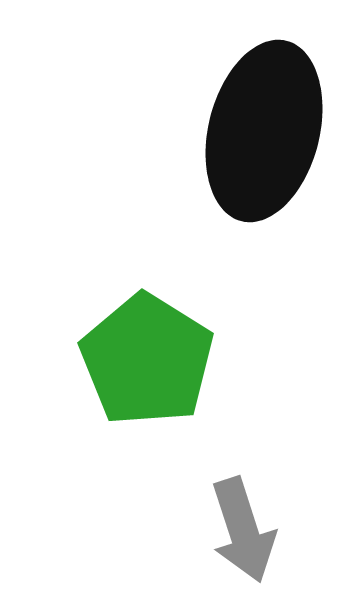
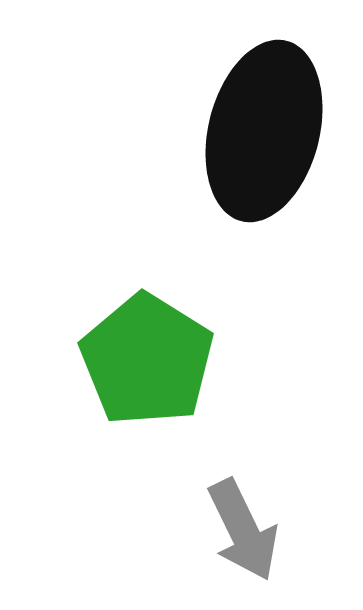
gray arrow: rotated 8 degrees counterclockwise
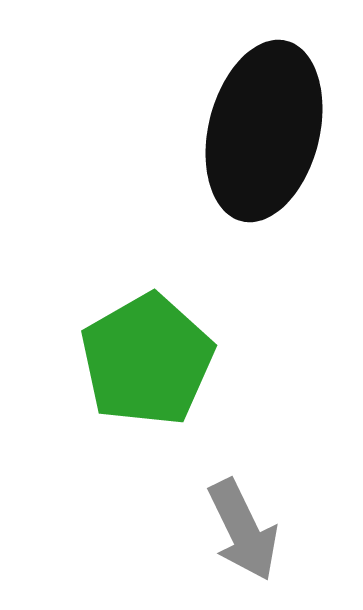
green pentagon: rotated 10 degrees clockwise
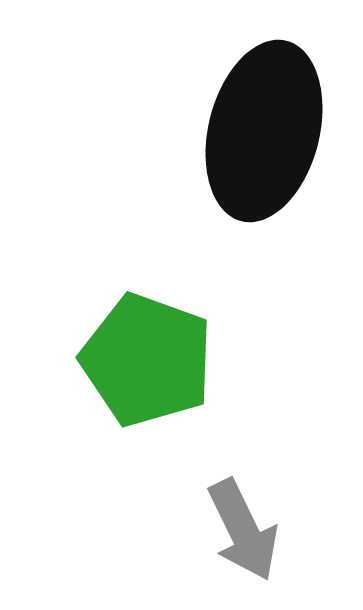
green pentagon: rotated 22 degrees counterclockwise
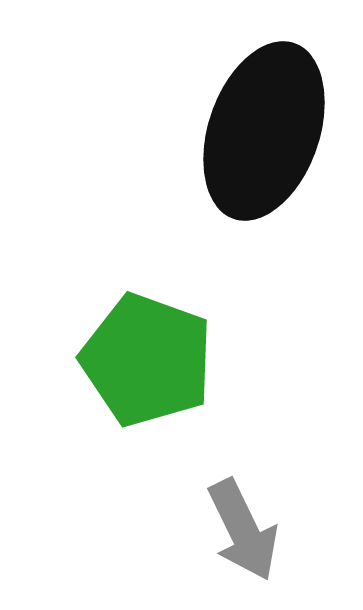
black ellipse: rotated 5 degrees clockwise
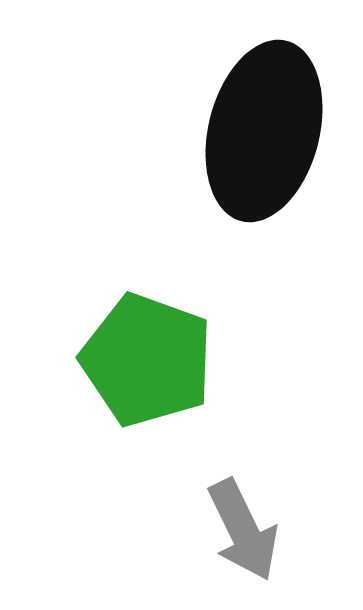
black ellipse: rotated 5 degrees counterclockwise
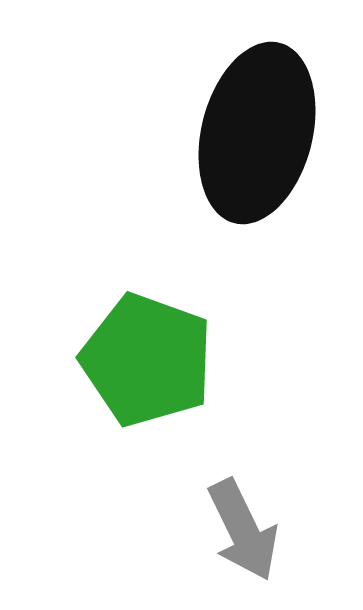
black ellipse: moved 7 px left, 2 px down
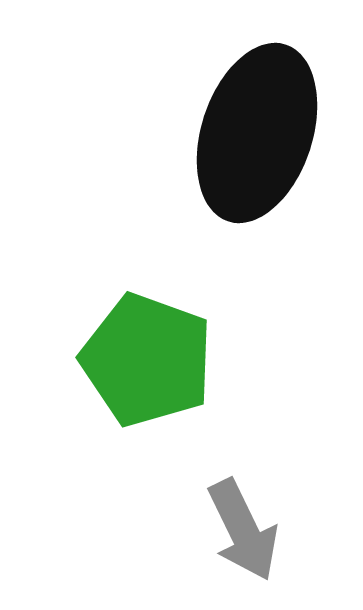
black ellipse: rotated 4 degrees clockwise
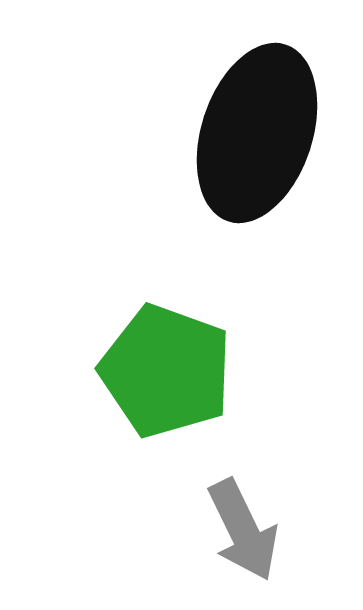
green pentagon: moved 19 px right, 11 px down
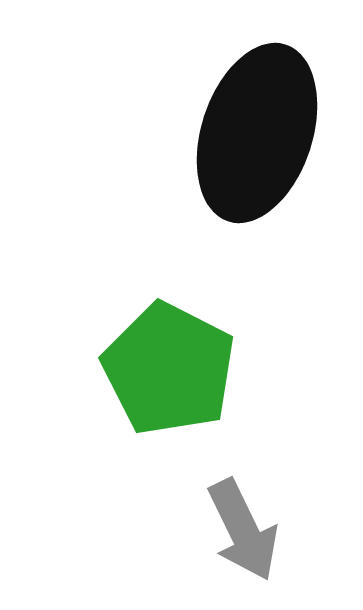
green pentagon: moved 3 px right, 2 px up; rotated 7 degrees clockwise
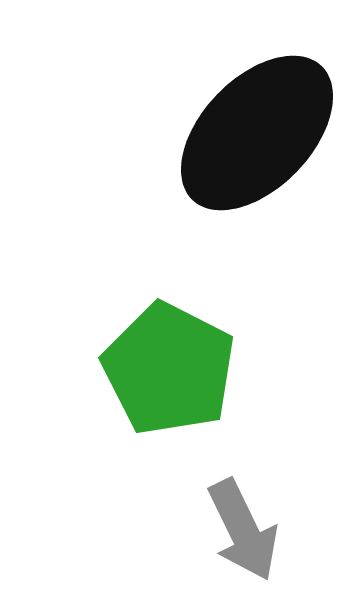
black ellipse: rotated 26 degrees clockwise
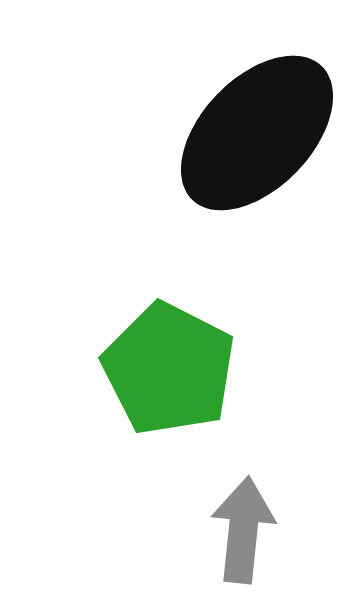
gray arrow: rotated 148 degrees counterclockwise
